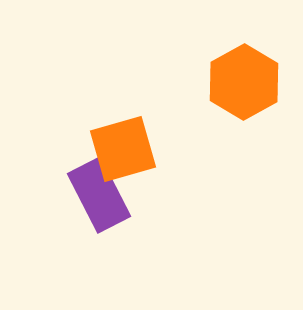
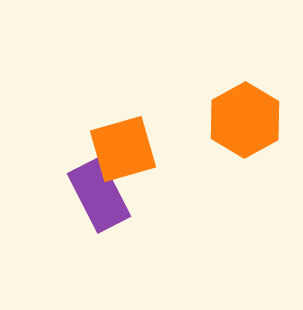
orange hexagon: moved 1 px right, 38 px down
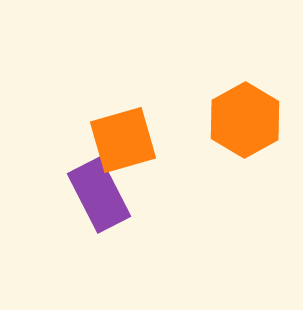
orange square: moved 9 px up
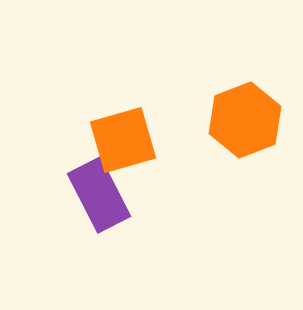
orange hexagon: rotated 8 degrees clockwise
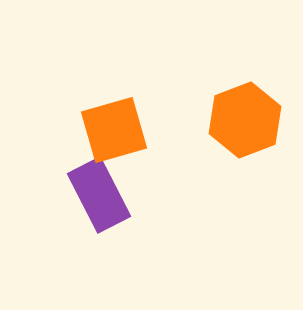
orange square: moved 9 px left, 10 px up
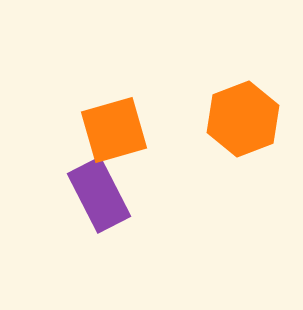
orange hexagon: moved 2 px left, 1 px up
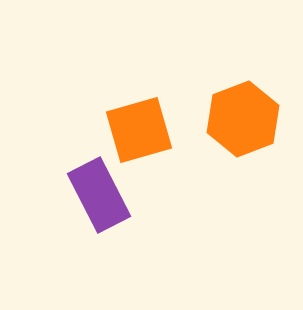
orange square: moved 25 px right
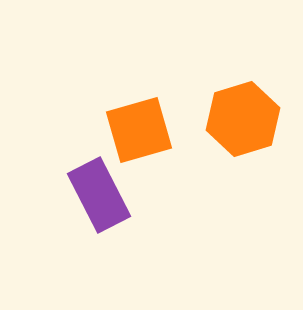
orange hexagon: rotated 4 degrees clockwise
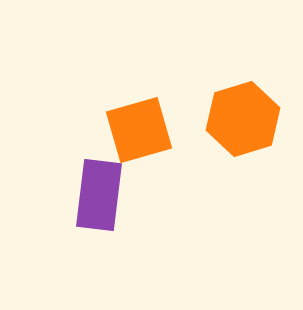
purple rectangle: rotated 34 degrees clockwise
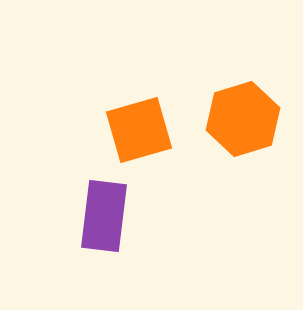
purple rectangle: moved 5 px right, 21 px down
